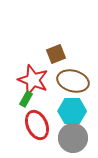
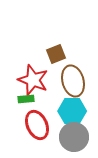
brown ellipse: rotated 60 degrees clockwise
green rectangle: rotated 56 degrees clockwise
gray circle: moved 1 px right, 1 px up
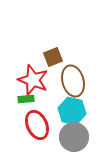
brown square: moved 3 px left, 3 px down
cyan hexagon: rotated 12 degrees clockwise
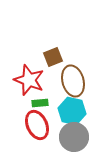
red star: moved 4 px left
green rectangle: moved 14 px right, 4 px down
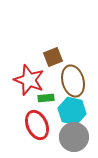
green rectangle: moved 6 px right, 5 px up
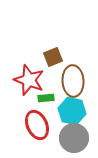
brown ellipse: rotated 12 degrees clockwise
gray circle: moved 1 px down
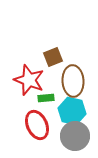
gray circle: moved 1 px right, 2 px up
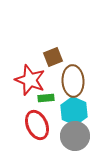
red star: moved 1 px right
cyan hexagon: moved 2 px right; rotated 12 degrees clockwise
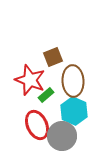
green rectangle: moved 3 px up; rotated 35 degrees counterclockwise
gray circle: moved 13 px left
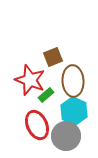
gray circle: moved 4 px right
